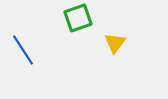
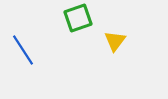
yellow triangle: moved 2 px up
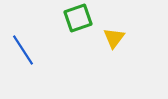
yellow triangle: moved 1 px left, 3 px up
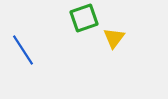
green square: moved 6 px right
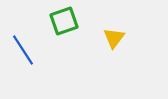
green square: moved 20 px left, 3 px down
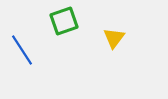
blue line: moved 1 px left
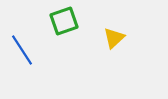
yellow triangle: rotated 10 degrees clockwise
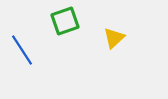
green square: moved 1 px right
